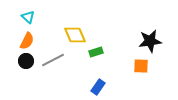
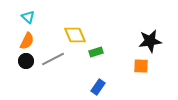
gray line: moved 1 px up
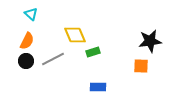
cyan triangle: moved 3 px right, 3 px up
green rectangle: moved 3 px left
blue rectangle: rotated 56 degrees clockwise
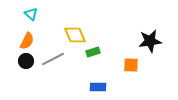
orange square: moved 10 px left, 1 px up
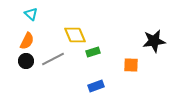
black star: moved 4 px right
blue rectangle: moved 2 px left, 1 px up; rotated 21 degrees counterclockwise
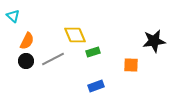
cyan triangle: moved 18 px left, 2 px down
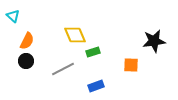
gray line: moved 10 px right, 10 px down
